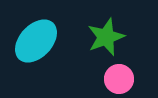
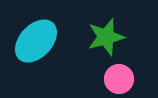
green star: rotated 6 degrees clockwise
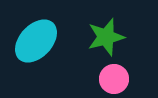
pink circle: moved 5 px left
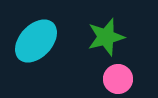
pink circle: moved 4 px right
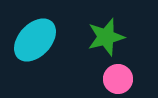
cyan ellipse: moved 1 px left, 1 px up
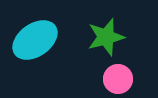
cyan ellipse: rotated 12 degrees clockwise
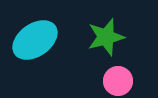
pink circle: moved 2 px down
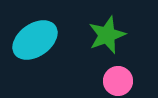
green star: moved 1 px right, 2 px up; rotated 6 degrees counterclockwise
